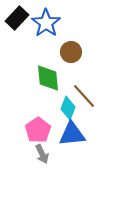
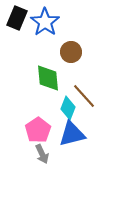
black rectangle: rotated 20 degrees counterclockwise
blue star: moved 1 px left, 1 px up
blue triangle: rotated 8 degrees counterclockwise
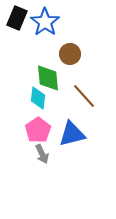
brown circle: moved 1 px left, 2 px down
cyan diamond: moved 30 px left, 10 px up; rotated 15 degrees counterclockwise
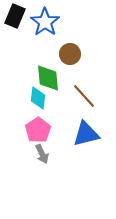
black rectangle: moved 2 px left, 2 px up
blue triangle: moved 14 px right
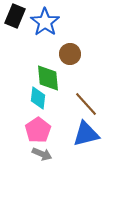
brown line: moved 2 px right, 8 px down
gray arrow: rotated 42 degrees counterclockwise
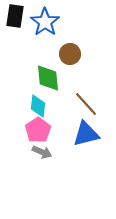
black rectangle: rotated 15 degrees counterclockwise
cyan diamond: moved 8 px down
gray arrow: moved 2 px up
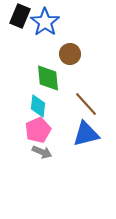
black rectangle: moved 5 px right; rotated 15 degrees clockwise
pink pentagon: rotated 10 degrees clockwise
